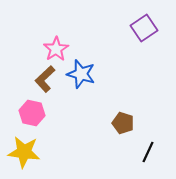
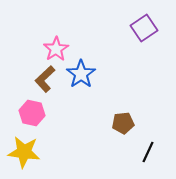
blue star: rotated 20 degrees clockwise
brown pentagon: rotated 25 degrees counterclockwise
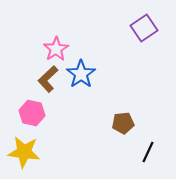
brown L-shape: moved 3 px right
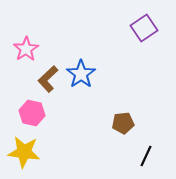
pink star: moved 30 px left
black line: moved 2 px left, 4 px down
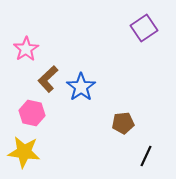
blue star: moved 13 px down
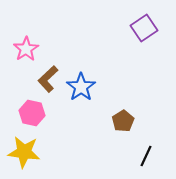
brown pentagon: moved 2 px up; rotated 25 degrees counterclockwise
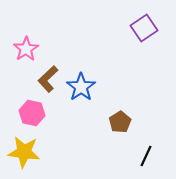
brown pentagon: moved 3 px left, 1 px down
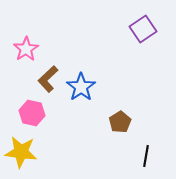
purple square: moved 1 px left, 1 px down
yellow star: moved 3 px left
black line: rotated 15 degrees counterclockwise
